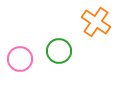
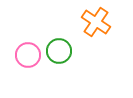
pink circle: moved 8 px right, 4 px up
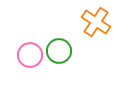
pink circle: moved 2 px right
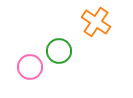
pink circle: moved 12 px down
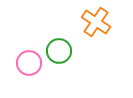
pink circle: moved 1 px left, 4 px up
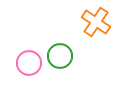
green circle: moved 1 px right, 5 px down
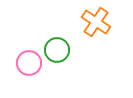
green circle: moved 3 px left, 6 px up
